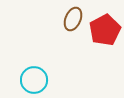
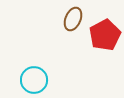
red pentagon: moved 5 px down
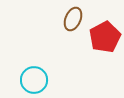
red pentagon: moved 2 px down
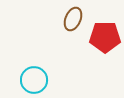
red pentagon: rotated 28 degrees clockwise
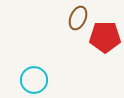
brown ellipse: moved 5 px right, 1 px up
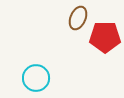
cyan circle: moved 2 px right, 2 px up
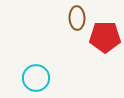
brown ellipse: moved 1 px left; rotated 25 degrees counterclockwise
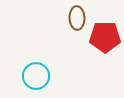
cyan circle: moved 2 px up
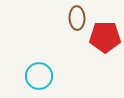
cyan circle: moved 3 px right
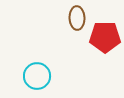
cyan circle: moved 2 px left
